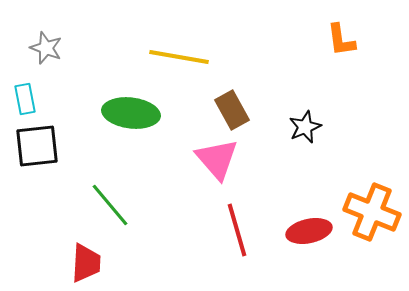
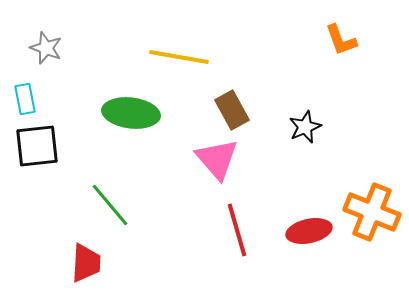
orange L-shape: rotated 12 degrees counterclockwise
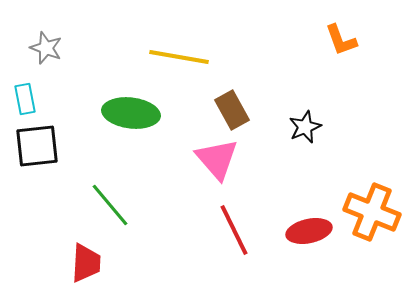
red line: moved 3 px left; rotated 10 degrees counterclockwise
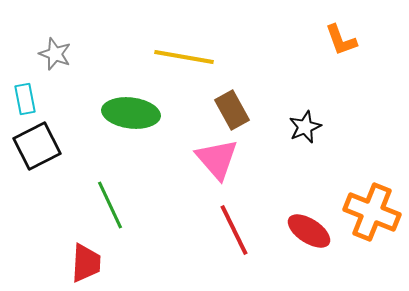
gray star: moved 9 px right, 6 px down
yellow line: moved 5 px right
black square: rotated 21 degrees counterclockwise
green line: rotated 15 degrees clockwise
red ellipse: rotated 45 degrees clockwise
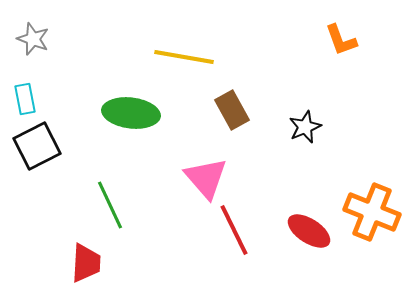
gray star: moved 22 px left, 15 px up
pink triangle: moved 11 px left, 19 px down
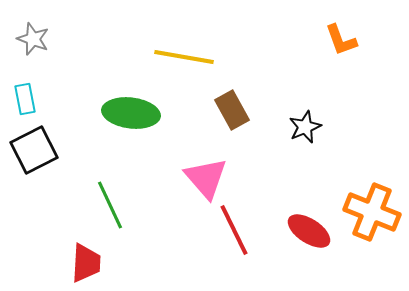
black square: moved 3 px left, 4 px down
